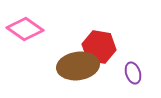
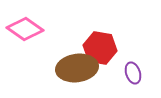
red hexagon: moved 1 px right, 1 px down
brown ellipse: moved 1 px left, 2 px down
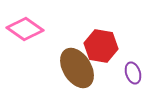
red hexagon: moved 1 px right, 2 px up
brown ellipse: rotated 66 degrees clockwise
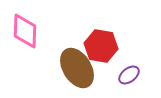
pink diamond: moved 2 px down; rotated 57 degrees clockwise
purple ellipse: moved 4 px left, 2 px down; rotated 70 degrees clockwise
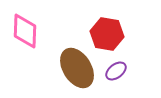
red hexagon: moved 6 px right, 12 px up
purple ellipse: moved 13 px left, 4 px up
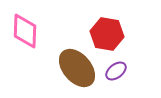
brown ellipse: rotated 9 degrees counterclockwise
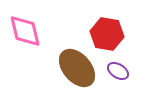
pink diamond: rotated 15 degrees counterclockwise
purple ellipse: moved 2 px right; rotated 70 degrees clockwise
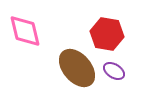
purple ellipse: moved 4 px left
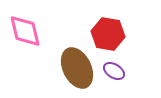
red hexagon: moved 1 px right
brown ellipse: rotated 15 degrees clockwise
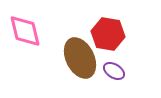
brown ellipse: moved 3 px right, 10 px up
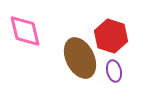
red hexagon: moved 3 px right, 2 px down; rotated 8 degrees clockwise
purple ellipse: rotated 45 degrees clockwise
